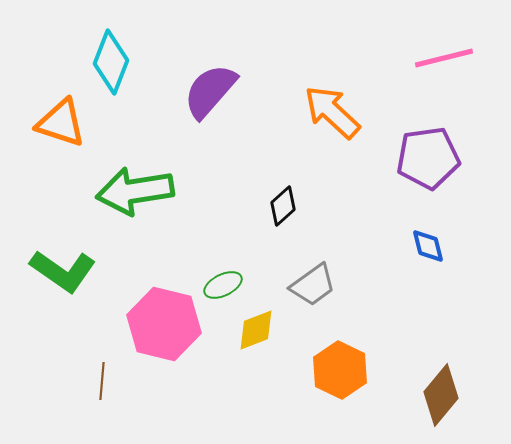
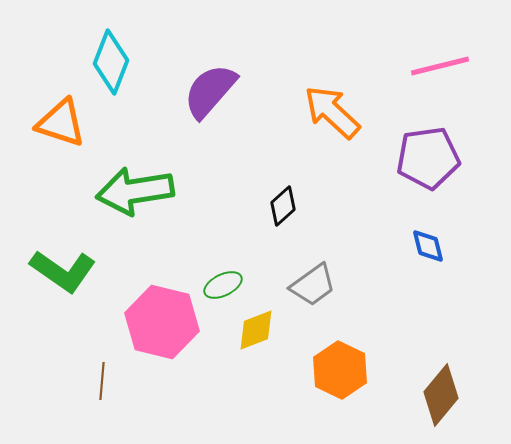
pink line: moved 4 px left, 8 px down
pink hexagon: moved 2 px left, 2 px up
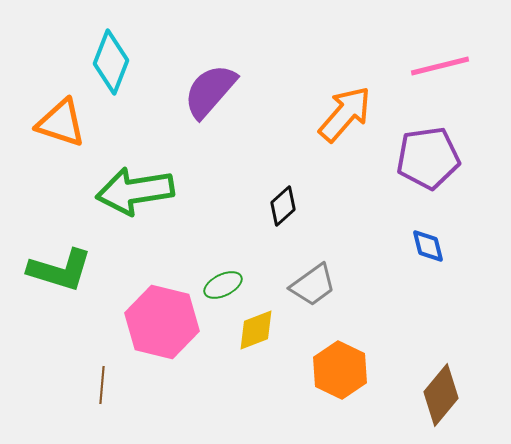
orange arrow: moved 13 px right, 2 px down; rotated 88 degrees clockwise
green L-shape: moved 3 px left, 1 px up; rotated 18 degrees counterclockwise
brown line: moved 4 px down
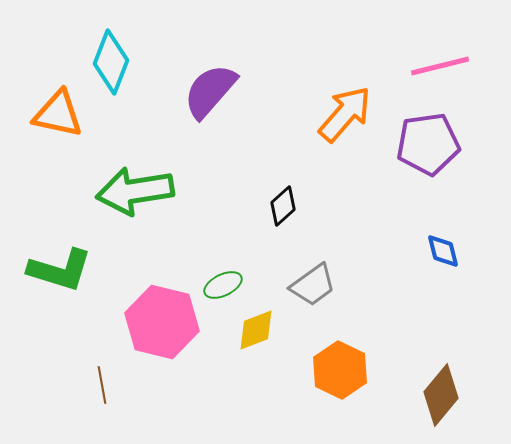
orange triangle: moved 3 px left, 9 px up; rotated 6 degrees counterclockwise
purple pentagon: moved 14 px up
blue diamond: moved 15 px right, 5 px down
brown line: rotated 15 degrees counterclockwise
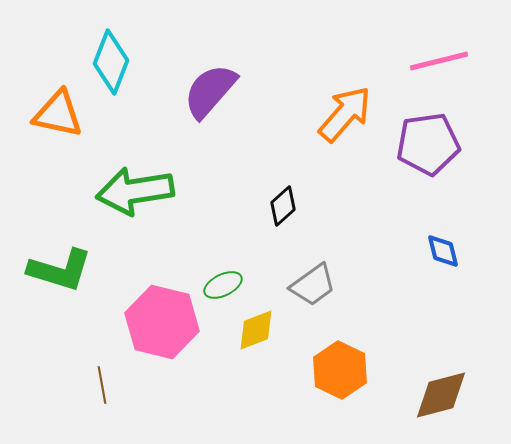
pink line: moved 1 px left, 5 px up
brown diamond: rotated 36 degrees clockwise
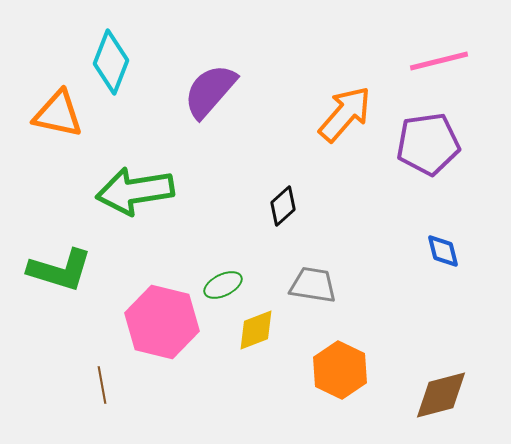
gray trapezoid: rotated 135 degrees counterclockwise
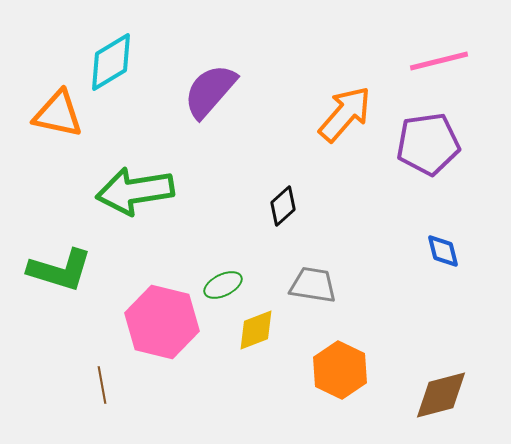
cyan diamond: rotated 38 degrees clockwise
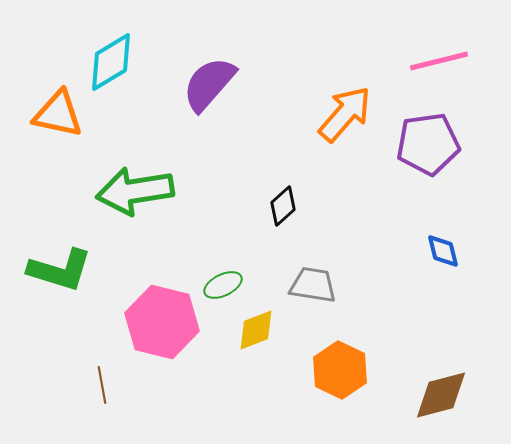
purple semicircle: moved 1 px left, 7 px up
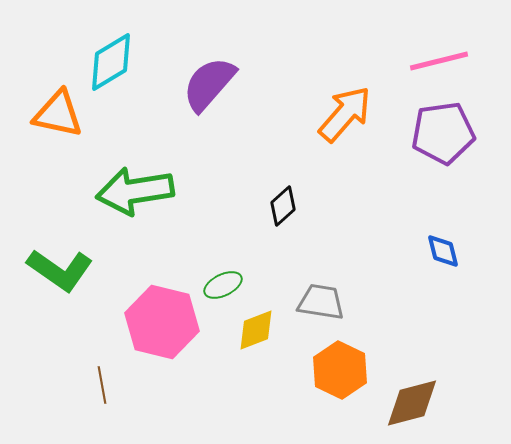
purple pentagon: moved 15 px right, 11 px up
green L-shape: rotated 18 degrees clockwise
gray trapezoid: moved 8 px right, 17 px down
brown diamond: moved 29 px left, 8 px down
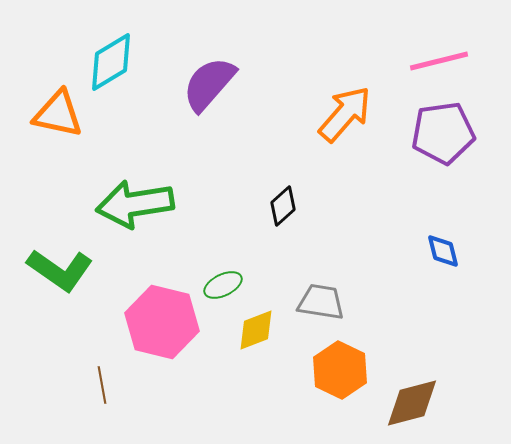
green arrow: moved 13 px down
